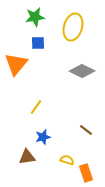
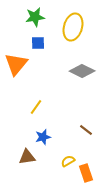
yellow semicircle: moved 1 px right, 1 px down; rotated 48 degrees counterclockwise
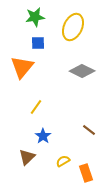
yellow ellipse: rotated 8 degrees clockwise
orange triangle: moved 6 px right, 3 px down
brown line: moved 3 px right
blue star: moved 1 px up; rotated 21 degrees counterclockwise
brown triangle: rotated 36 degrees counterclockwise
yellow semicircle: moved 5 px left
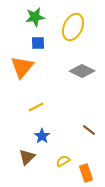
yellow line: rotated 28 degrees clockwise
blue star: moved 1 px left
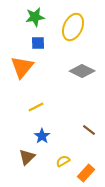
orange rectangle: rotated 60 degrees clockwise
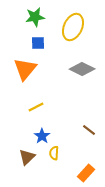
orange triangle: moved 3 px right, 2 px down
gray diamond: moved 2 px up
yellow semicircle: moved 9 px left, 8 px up; rotated 56 degrees counterclockwise
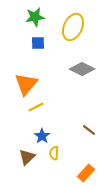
orange triangle: moved 1 px right, 15 px down
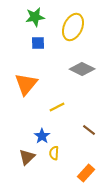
yellow line: moved 21 px right
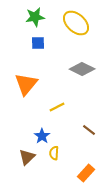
yellow ellipse: moved 3 px right, 4 px up; rotated 72 degrees counterclockwise
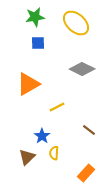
orange triangle: moved 2 px right; rotated 20 degrees clockwise
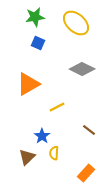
blue square: rotated 24 degrees clockwise
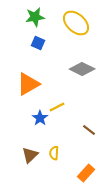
blue star: moved 2 px left, 18 px up
brown triangle: moved 3 px right, 2 px up
